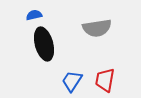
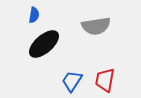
blue semicircle: rotated 112 degrees clockwise
gray semicircle: moved 1 px left, 2 px up
black ellipse: rotated 64 degrees clockwise
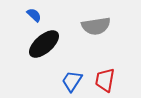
blue semicircle: rotated 56 degrees counterclockwise
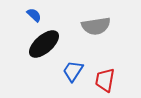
blue trapezoid: moved 1 px right, 10 px up
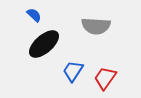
gray semicircle: rotated 12 degrees clockwise
red trapezoid: moved 2 px up; rotated 25 degrees clockwise
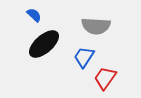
blue trapezoid: moved 11 px right, 14 px up
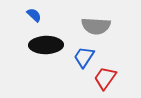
black ellipse: moved 2 px right, 1 px down; rotated 40 degrees clockwise
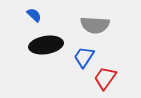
gray semicircle: moved 1 px left, 1 px up
black ellipse: rotated 8 degrees counterclockwise
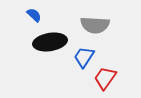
black ellipse: moved 4 px right, 3 px up
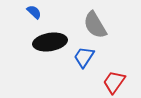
blue semicircle: moved 3 px up
gray semicircle: rotated 56 degrees clockwise
red trapezoid: moved 9 px right, 4 px down
